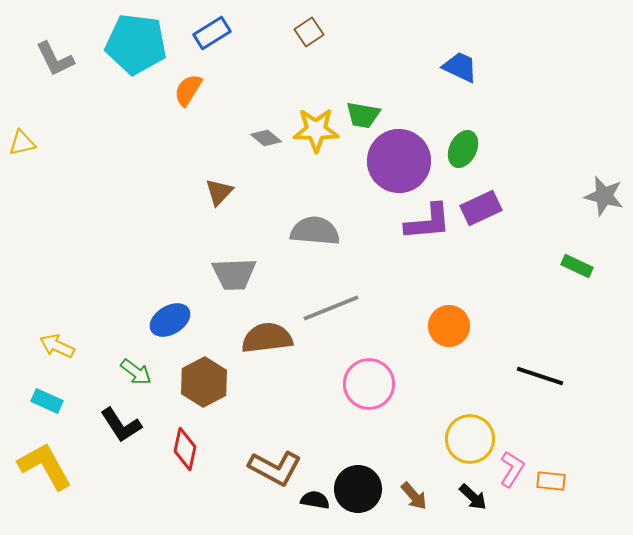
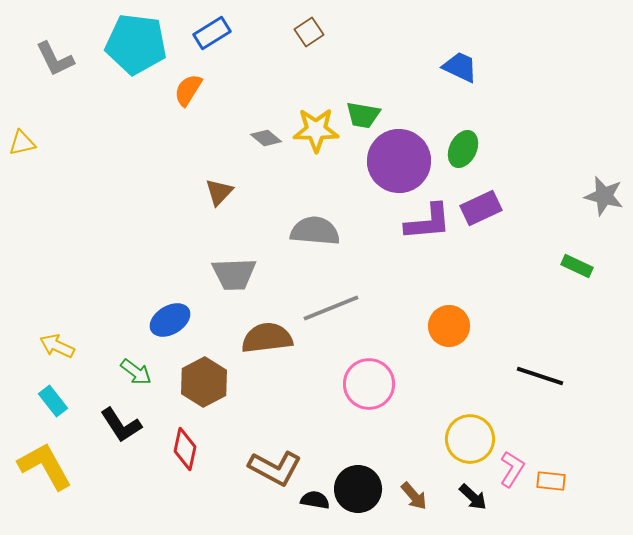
cyan rectangle: moved 6 px right; rotated 28 degrees clockwise
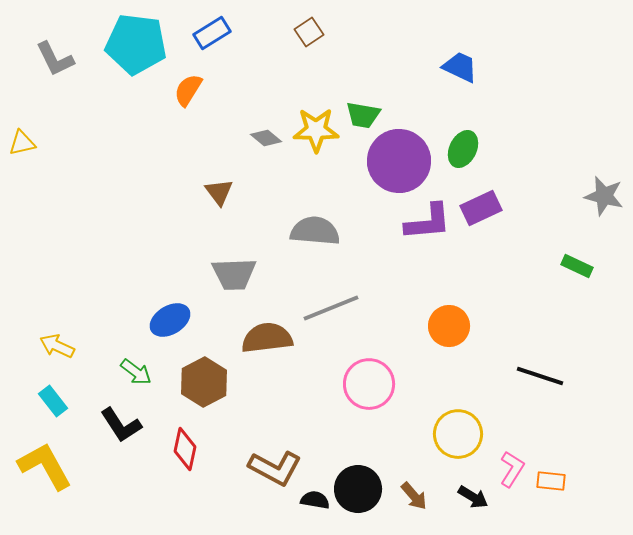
brown triangle: rotated 20 degrees counterclockwise
yellow circle: moved 12 px left, 5 px up
black arrow: rotated 12 degrees counterclockwise
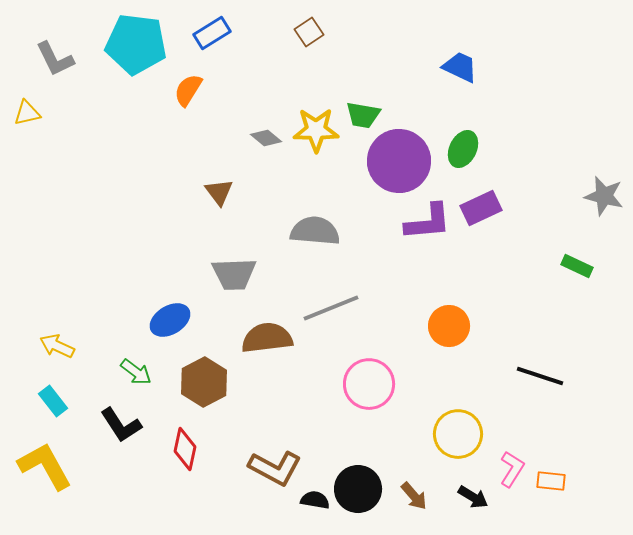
yellow triangle: moved 5 px right, 30 px up
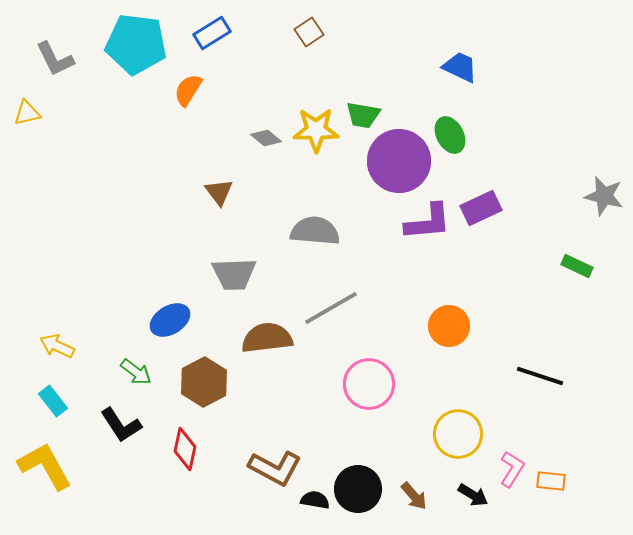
green ellipse: moved 13 px left, 14 px up; rotated 54 degrees counterclockwise
gray line: rotated 8 degrees counterclockwise
black arrow: moved 2 px up
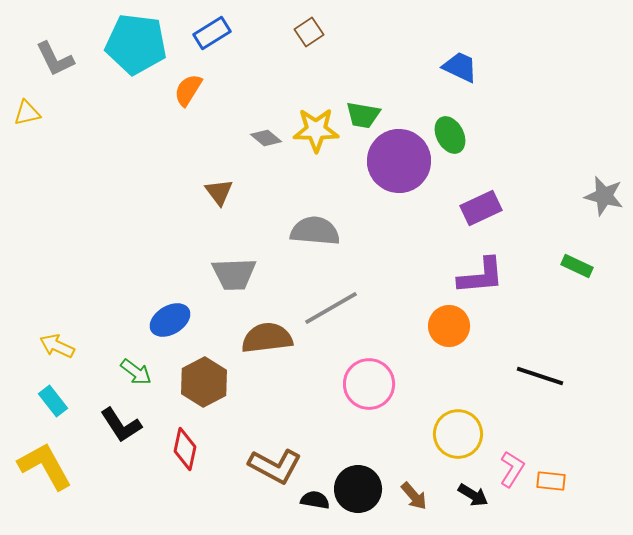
purple L-shape: moved 53 px right, 54 px down
brown L-shape: moved 2 px up
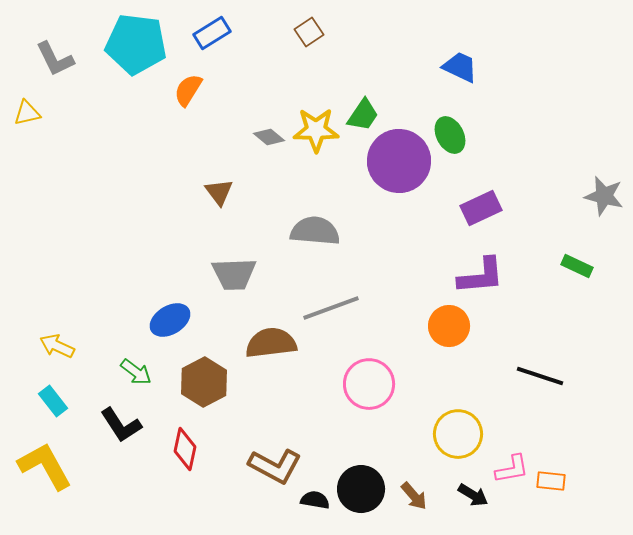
green trapezoid: rotated 66 degrees counterclockwise
gray diamond: moved 3 px right, 1 px up
gray line: rotated 10 degrees clockwise
brown semicircle: moved 4 px right, 5 px down
pink L-shape: rotated 48 degrees clockwise
black circle: moved 3 px right
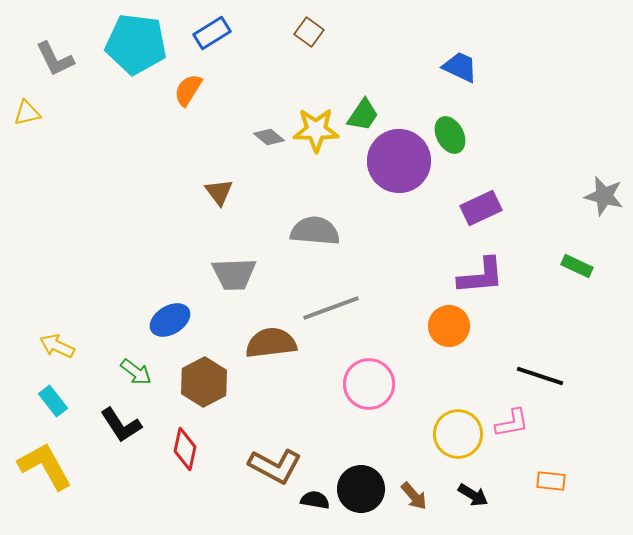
brown square: rotated 20 degrees counterclockwise
pink L-shape: moved 46 px up
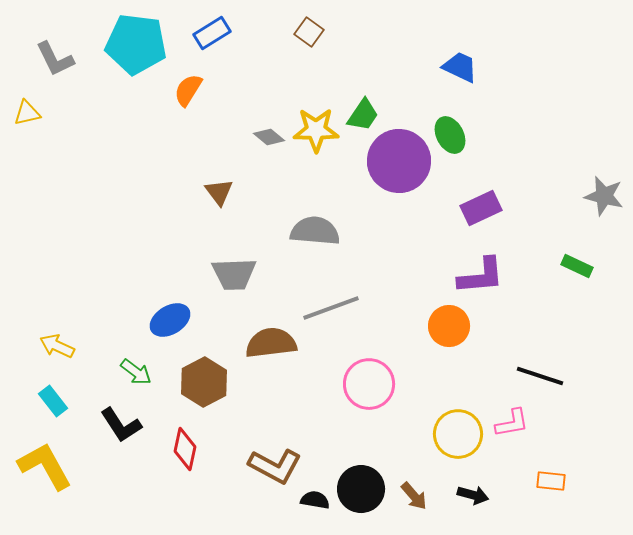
black arrow: rotated 16 degrees counterclockwise
